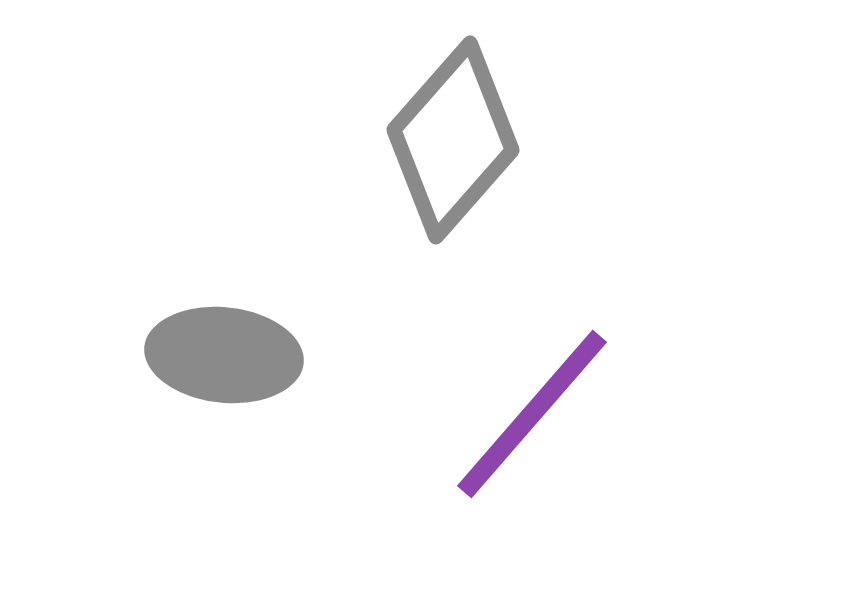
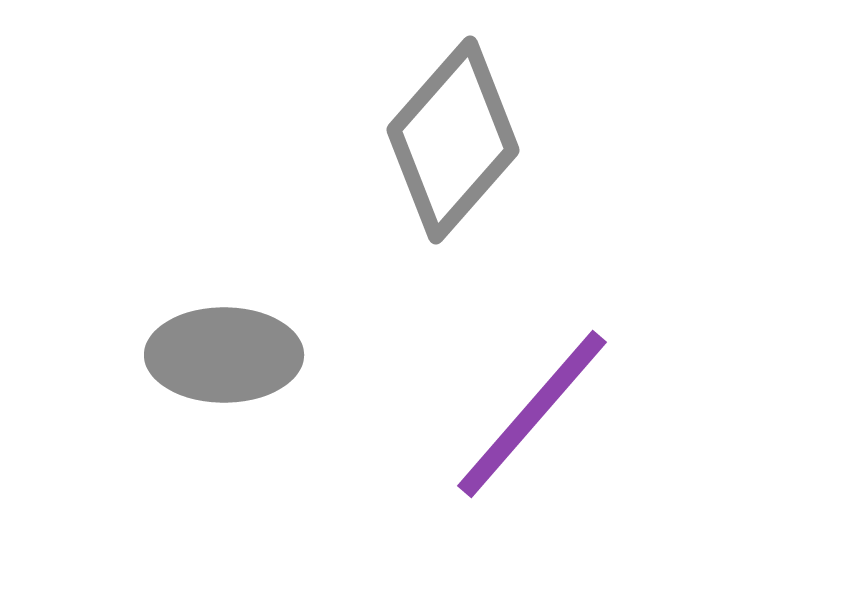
gray ellipse: rotated 6 degrees counterclockwise
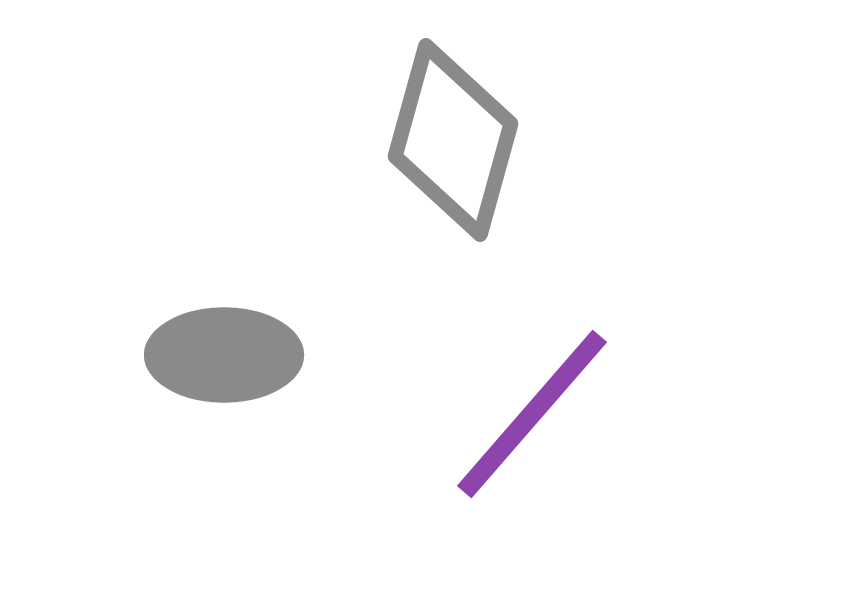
gray diamond: rotated 26 degrees counterclockwise
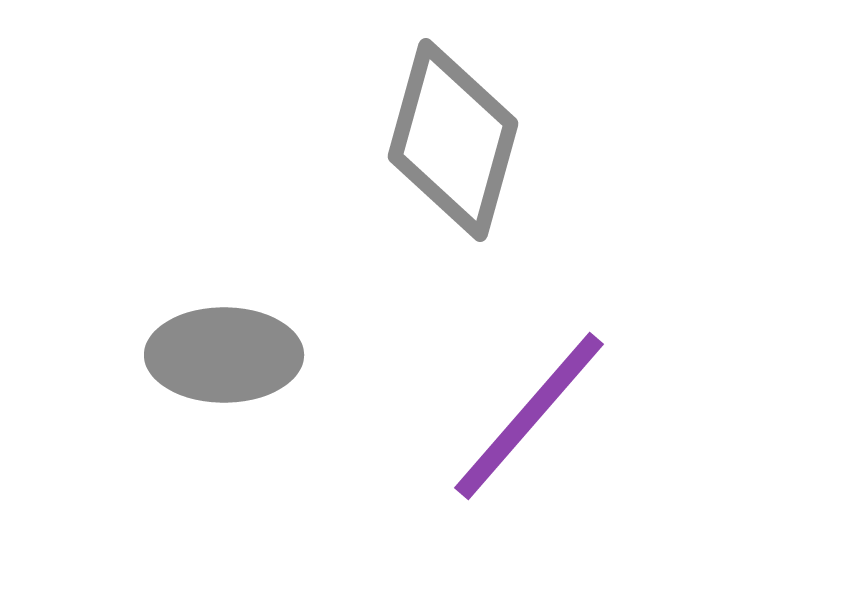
purple line: moved 3 px left, 2 px down
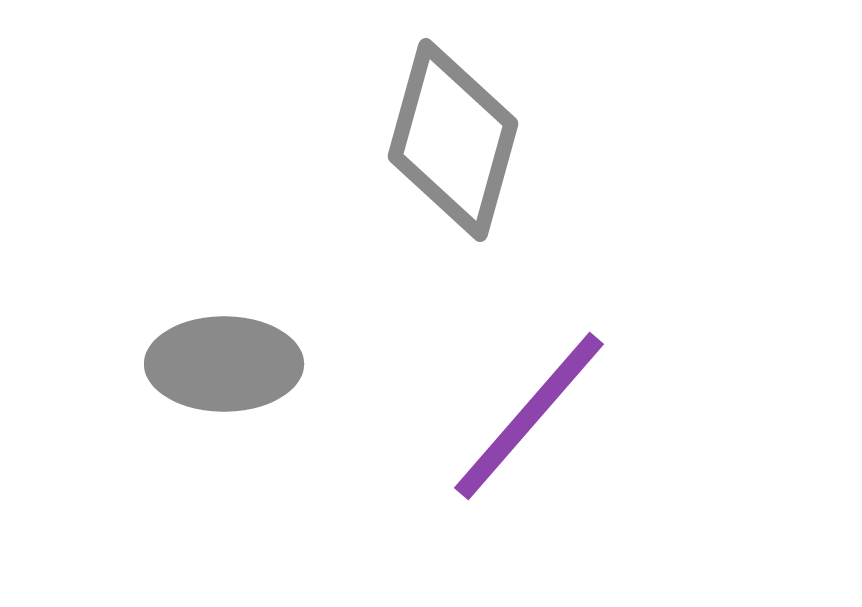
gray ellipse: moved 9 px down
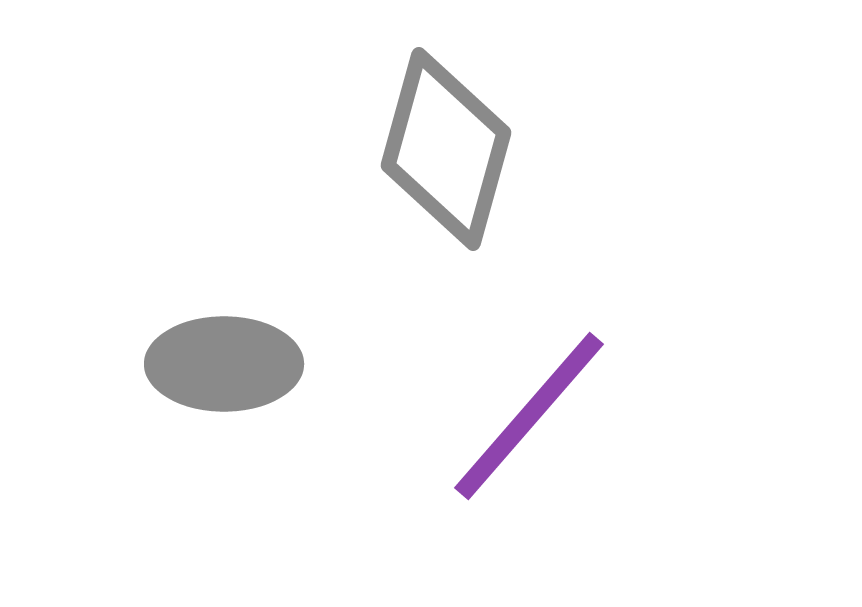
gray diamond: moved 7 px left, 9 px down
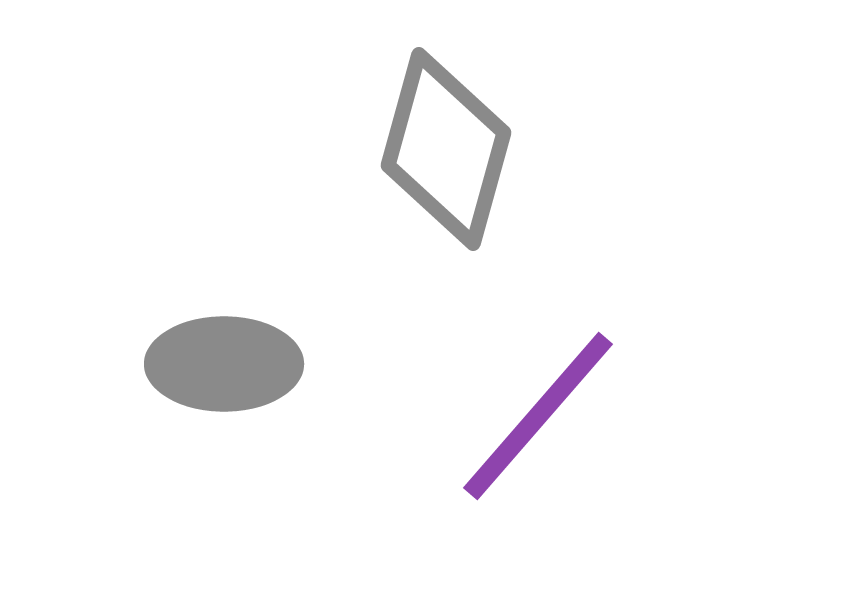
purple line: moved 9 px right
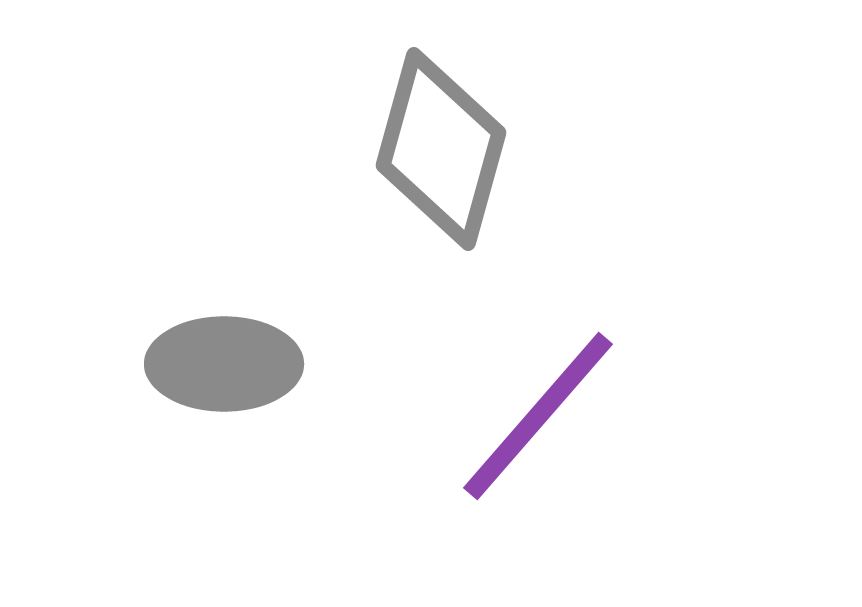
gray diamond: moved 5 px left
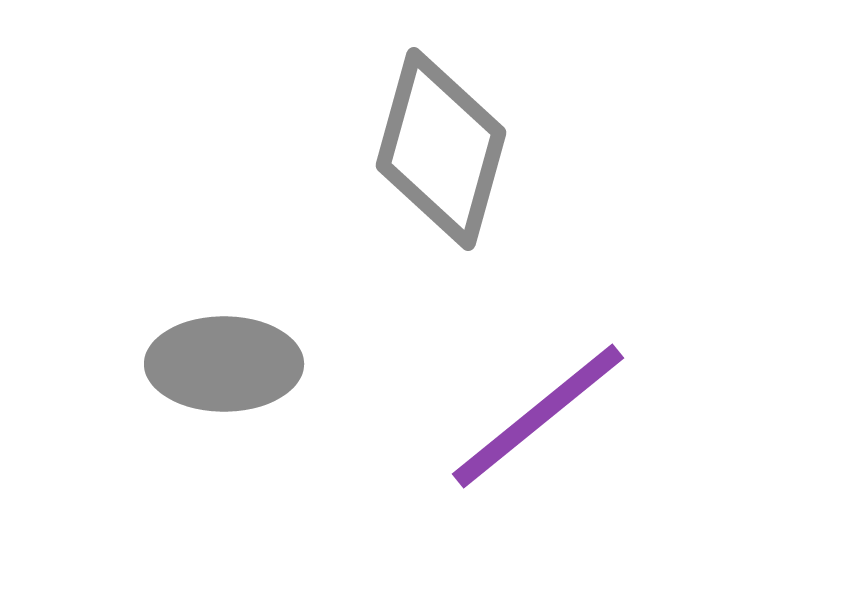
purple line: rotated 10 degrees clockwise
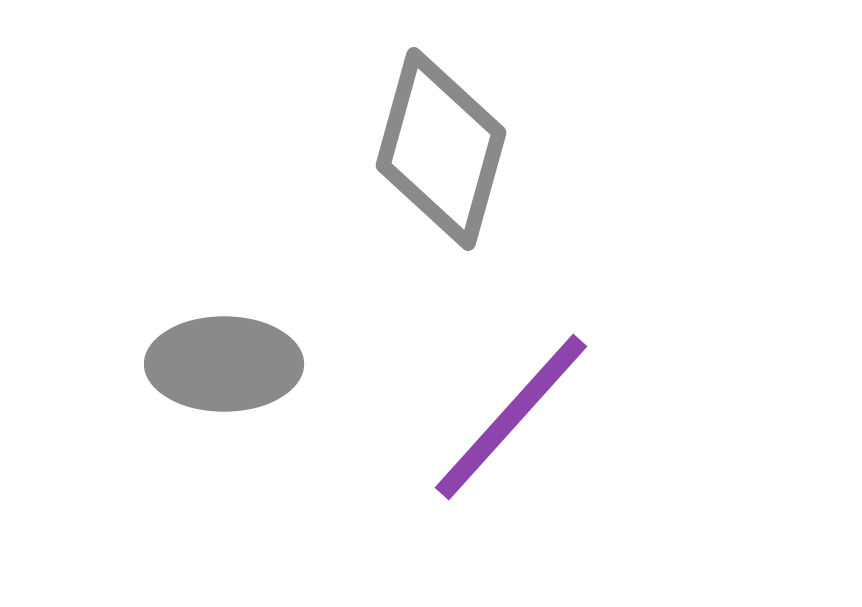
purple line: moved 27 px left, 1 px down; rotated 9 degrees counterclockwise
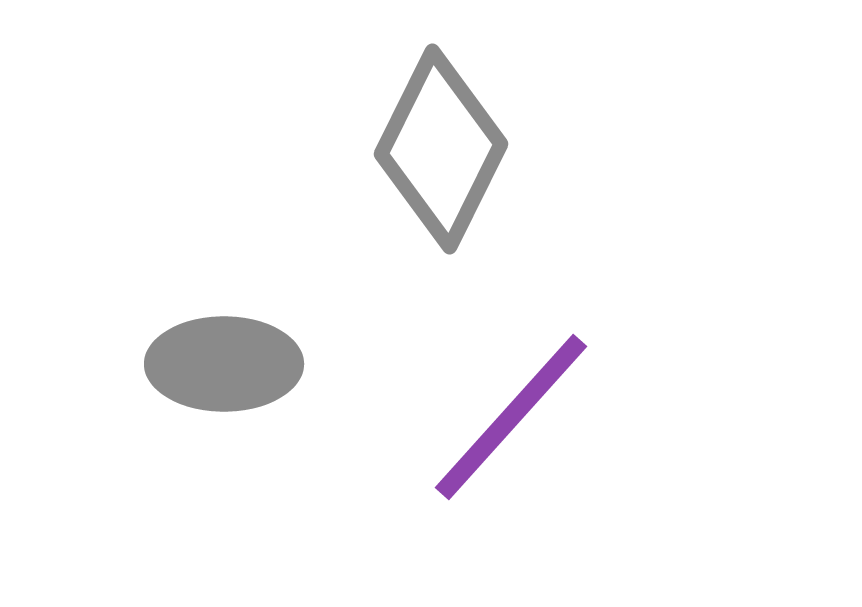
gray diamond: rotated 11 degrees clockwise
